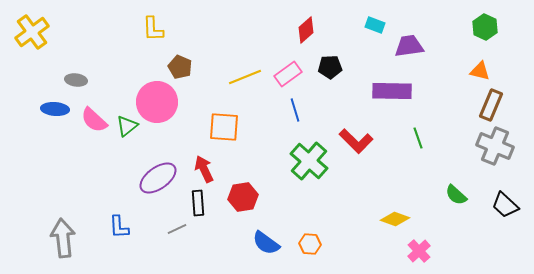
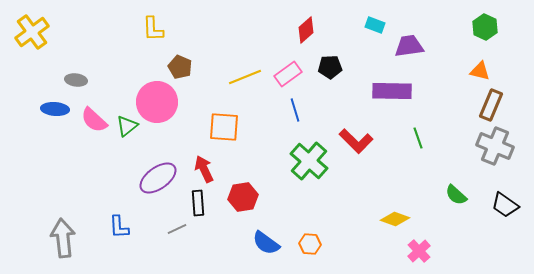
black trapezoid: rotated 8 degrees counterclockwise
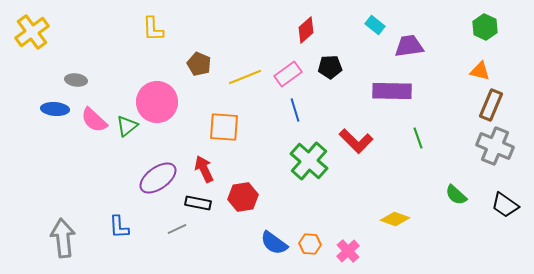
cyan rectangle: rotated 18 degrees clockwise
brown pentagon: moved 19 px right, 3 px up
black rectangle: rotated 75 degrees counterclockwise
blue semicircle: moved 8 px right
pink cross: moved 71 px left
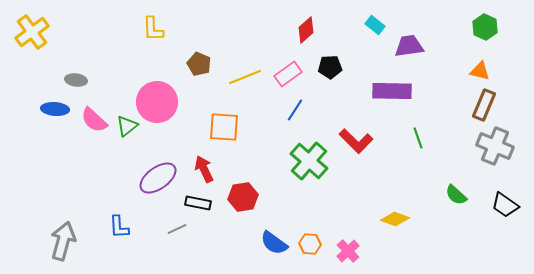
brown rectangle: moved 7 px left
blue line: rotated 50 degrees clockwise
gray arrow: moved 3 px down; rotated 21 degrees clockwise
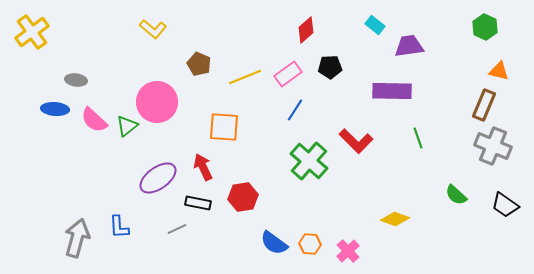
yellow L-shape: rotated 48 degrees counterclockwise
orange triangle: moved 19 px right
gray cross: moved 2 px left
red arrow: moved 1 px left, 2 px up
gray arrow: moved 14 px right, 3 px up
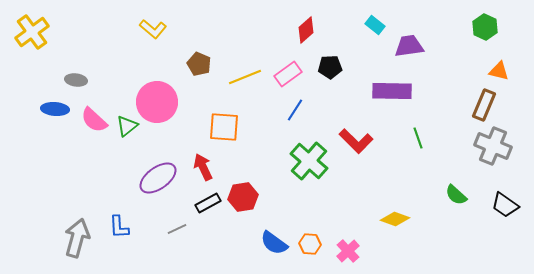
black rectangle: moved 10 px right; rotated 40 degrees counterclockwise
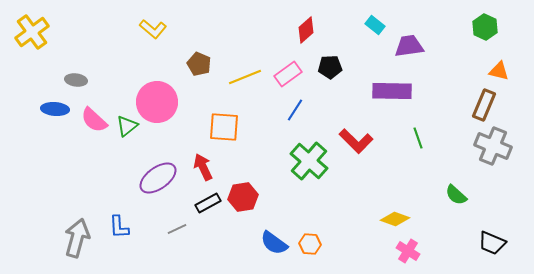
black trapezoid: moved 13 px left, 38 px down; rotated 12 degrees counterclockwise
pink cross: moved 60 px right; rotated 15 degrees counterclockwise
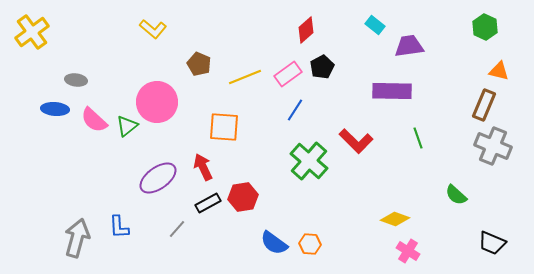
black pentagon: moved 8 px left; rotated 25 degrees counterclockwise
gray line: rotated 24 degrees counterclockwise
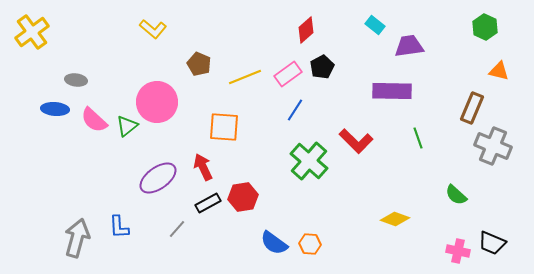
brown rectangle: moved 12 px left, 3 px down
pink cross: moved 50 px right; rotated 20 degrees counterclockwise
